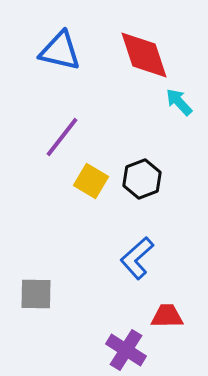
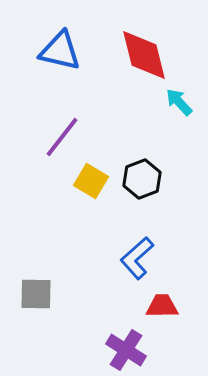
red diamond: rotated 4 degrees clockwise
red trapezoid: moved 5 px left, 10 px up
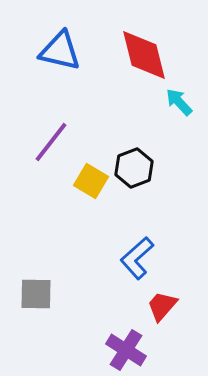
purple line: moved 11 px left, 5 px down
black hexagon: moved 8 px left, 11 px up
red trapezoid: rotated 48 degrees counterclockwise
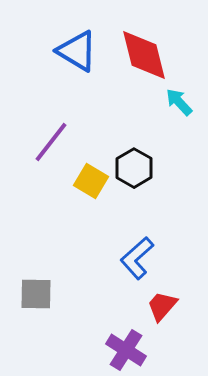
blue triangle: moved 17 px right; rotated 18 degrees clockwise
black hexagon: rotated 9 degrees counterclockwise
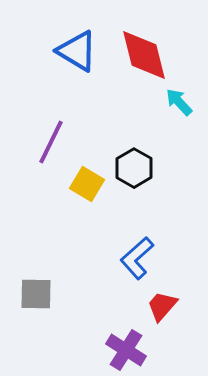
purple line: rotated 12 degrees counterclockwise
yellow square: moved 4 px left, 3 px down
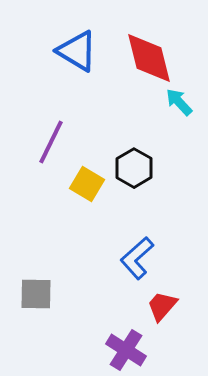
red diamond: moved 5 px right, 3 px down
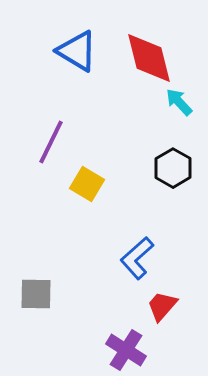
black hexagon: moved 39 px right
